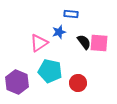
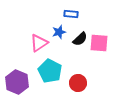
black semicircle: moved 4 px left, 3 px up; rotated 84 degrees clockwise
cyan pentagon: rotated 15 degrees clockwise
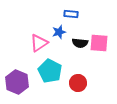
black semicircle: moved 4 px down; rotated 49 degrees clockwise
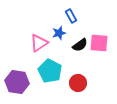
blue rectangle: moved 2 px down; rotated 56 degrees clockwise
blue star: moved 1 px down
black semicircle: moved 2 px down; rotated 42 degrees counterclockwise
purple hexagon: rotated 15 degrees counterclockwise
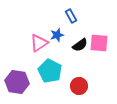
blue star: moved 2 px left, 2 px down
red circle: moved 1 px right, 3 px down
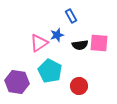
black semicircle: rotated 28 degrees clockwise
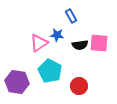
blue star: rotated 24 degrees clockwise
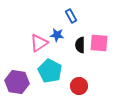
black semicircle: rotated 98 degrees clockwise
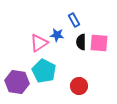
blue rectangle: moved 3 px right, 4 px down
black semicircle: moved 1 px right, 3 px up
cyan pentagon: moved 6 px left
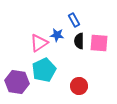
black semicircle: moved 2 px left, 1 px up
cyan pentagon: moved 1 px up; rotated 20 degrees clockwise
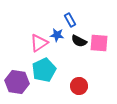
blue rectangle: moved 4 px left
black semicircle: rotated 63 degrees counterclockwise
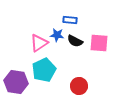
blue rectangle: rotated 56 degrees counterclockwise
black semicircle: moved 4 px left
purple hexagon: moved 1 px left
